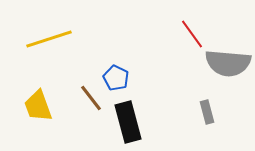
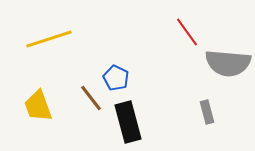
red line: moved 5 px left, 2 px up
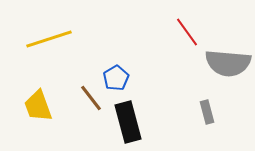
blue pentagon: rotated 15 degrees clockwise
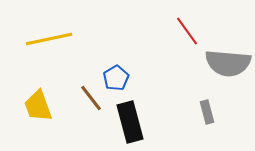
red line: moved 1 px up
yellow line: rotated 6 degrees clockwise
black rectangle: moved 2 px right
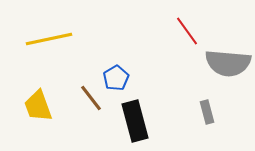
black rectangle: moved 5 px right, 1 px up
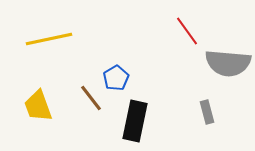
black rectangle: rotated 27 degrees clockwise
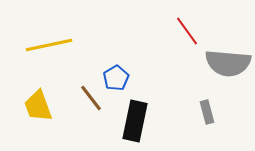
yellow line: moved 6 px down
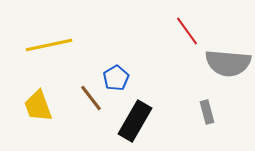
black rectangle: rotated 18 degrees clockwise
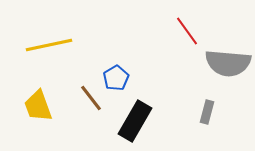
gray rectangle: rotated 30 degrees clockwise
